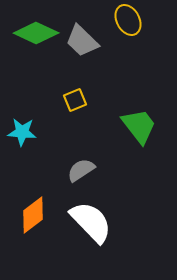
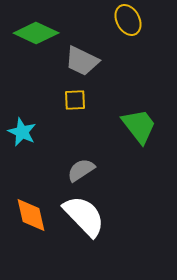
gray trapezoid: moved 20 px down; rotated 18 degrees counterclockwise
yellow square: rotated 20 degrees clockwise
cyan star: rotated 20 degrees clockwise
orange diamond: moved 2 px left; rotated 66 degrees counterclockwise
white semicircle: moved 7 px left, 6 px up
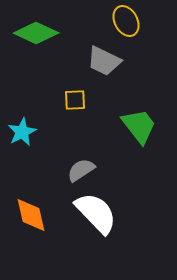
yellow ellipse: moved 2 px left, 1 px down
gray trapezoid: moved 22 px right
cyan star: rotated 20 degrees clockwise
white semicircle: moved 12 px right, 3 px up
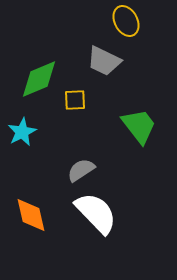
green diamond: moved 3 px right, 46 px down; rotated 48 degrees counterclockwise
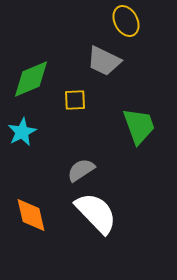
green diamond: moved 8 px left
green trapezoid: rotated 18 degrees clockwise
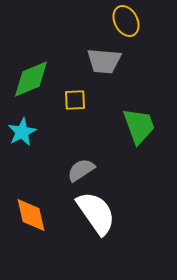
gray trapezoid: rotated 21 degrees counterclockwise
white semicircle: rotated 9 degrees clockwise
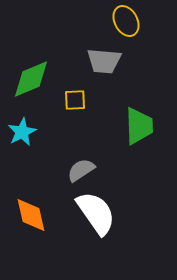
green trapezoid: rotated 18 degrees clockwise
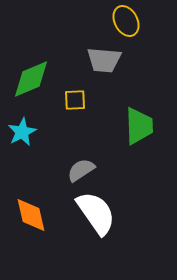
gray trapezoid: moved 1 px up
